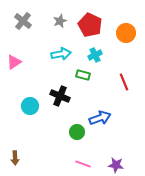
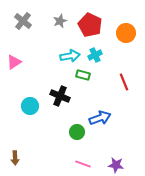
cyan arrow: moved 9 px right, 2 px down
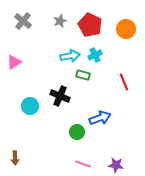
orange circle: moved 4 px up
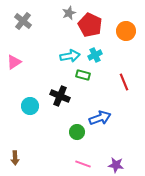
gray star: moved 9 px right, 8 px up
orange circle: moved 2 px down
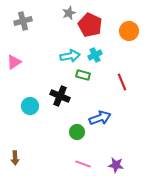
gray cross: rotated 36 degrees clockwise
orange circle: moved 3 px right
red line: moved 2 px left
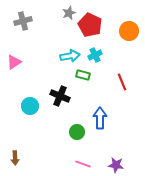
blue arrow: rotated 70 degrees counterclockwise
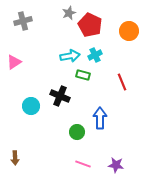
cyan circle: moved 1 px right
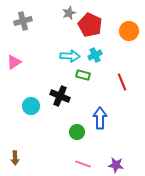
cyan arrow: rotated 12 degrees clockwise
